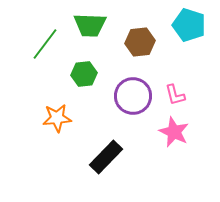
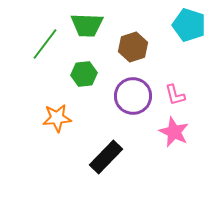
green trapezoid: moved 3 px left
brown hexagon: moved 7 px left, 5 px down; rotated 12 degrees counterclockwise
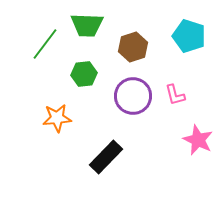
cyan pentagon: moved 11 px down
pink star: moved 24 px right, 8 px down
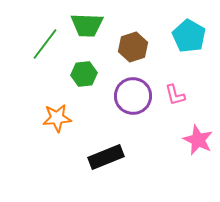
cyan pentagon: rotated 12 degrees clockwise
black rectangle: rotated 24 degrees clockwise
